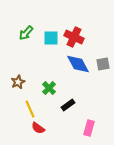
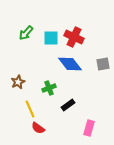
blue diamond: moved 8 px left; rotated 10 degrees counterclockwise
green cross: rotated 24 degrees clockwise
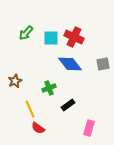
brown star: moved 3 px left, 1 px up
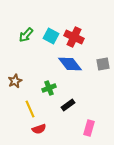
green arrow: moved 2 px down
cyan square: moved 2 px up; rotated 28 degrees clockwise
red semicircle: moved 1 px right, 1 px down; rotated 56 degrees counterclockwise
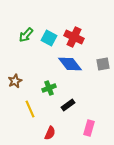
cyan square: moved 2 px left, 2 px down
red semicircle: moved 11 px right, 4 px down; rotated 48 degrees counterclockwise
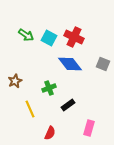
green arrow: rotated 98 degrees counterclockwise
gray square: rotated 32 degrees clockwise
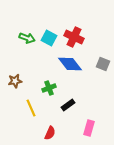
green arrow: moved 1 px right, 3 px down; rotated 14 degrees counterclockwise
brown star: rotated 16 degrees clockwise
yellow line: moved 1 px right, 1 px up
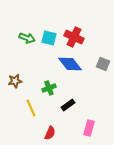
cyan square: rotated 14 degrees counterclockwise
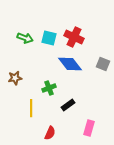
green arrow: moved 2 px left
brown star: moved 3 px up
yellow line: rotated 24 degrees clockwise
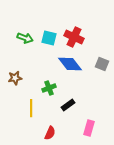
gray square: moved 1 px left
